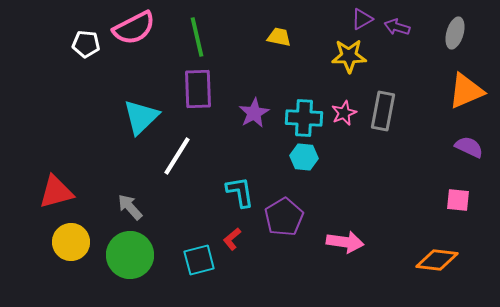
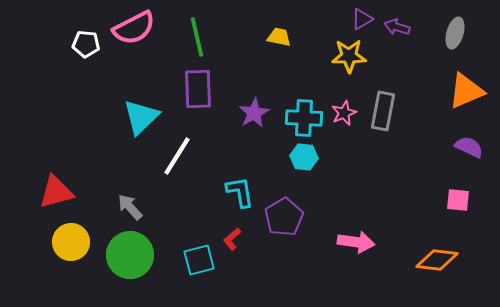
pink arrow: moved 11 px right
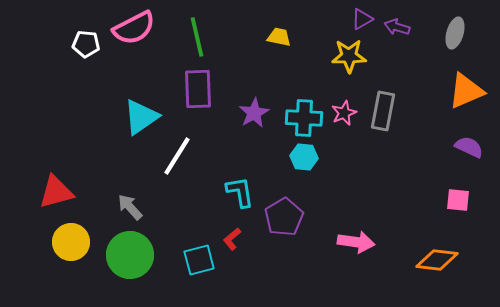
cyan triangle: rotated 9 degrees clockwise
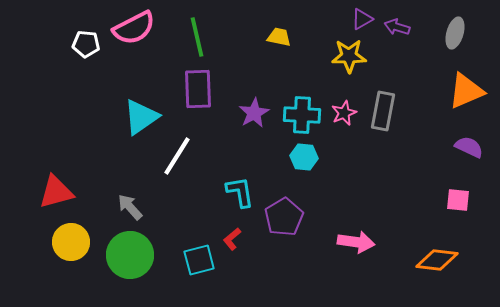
cyan cross: moved 2 px left, 3 px up
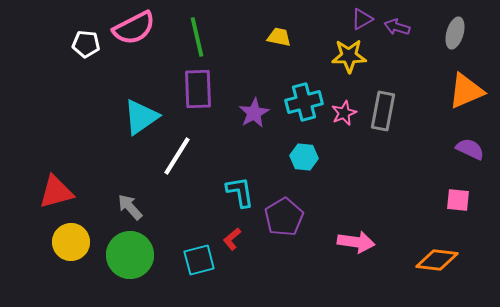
cyan cross: moved 2 px right, 13 px up; rotated 18 degrees counterclockwise
purple semicircle: moved 1 px right, 2 px down
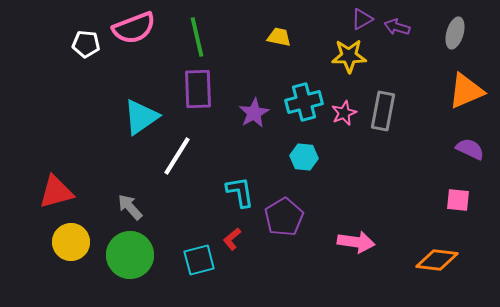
pink semicircle: rotated 6 degrees clockwise
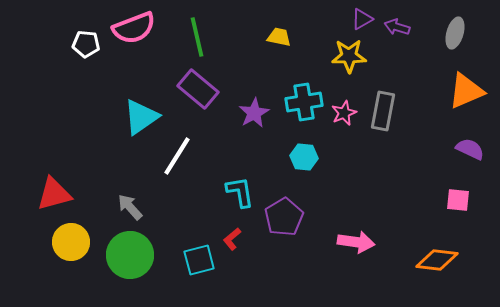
purple rectangle: rotated 48 degrees counterclockwise
cyan cross: rotated 6 degrees clockwise
red triangle: moved 2 px left, 2 px down
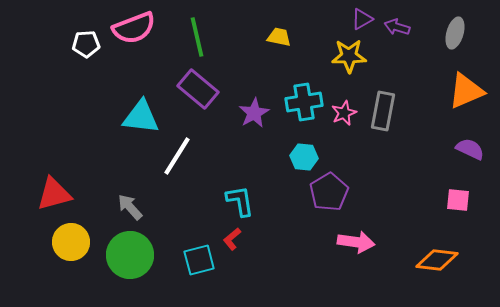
white pentagon: rotated 8 degrees counterclockwise
cyan triangle: rotated 42 degrees clockwise
cyan L-shape: moved 9 px down
purple pentagon: moved 45 px right, 25 px up
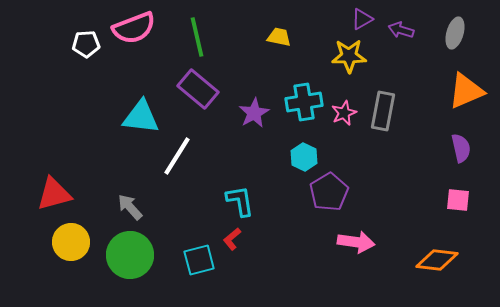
purple arrow: moved 4 px right, 3 px down
purple semicircle: moved 9 px left, 1 px up; rotated 52 degrees clockwise
cyan hexagon: rotated 20 degrees clockwise
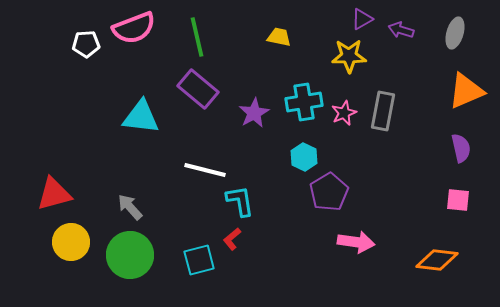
white line: moved 28 px right, 14 px down; rotated 72 degrees clockwise
